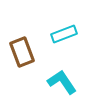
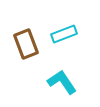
brown rectangle: moved 4 px right, 8 px up
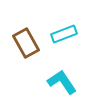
brown rectangle: moved 1 px up; rotated 8 degrees counterclockwise
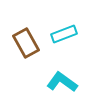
cyan L-shape: rotated 20 degrees counterclockwise
